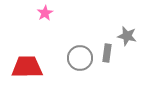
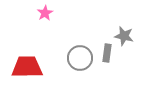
gray star: moved 3 px left
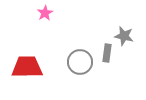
gray circle: moved 4 px down
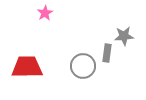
gray star: rotated 18 degrees counterclockwise
gray circle: moved 3 px right, 4 px down
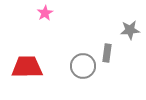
gray star: moved 6 px right, 6 px up
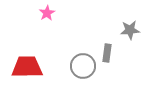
pink star: moved 2 px right
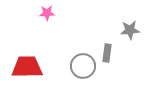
pink star: rotated 28 degrees clockwise
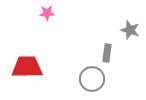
gray star: rotated 24 degrees clockwise
gray circle: moved 9 px right, 13 px down
